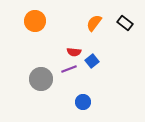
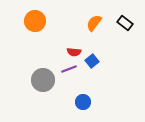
gray circle: moved 2 px right, 1 px down
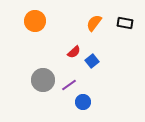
black rectangle: rotated 28 degrees counterclockwise
red semicircle: rotated 48 degrees counterclockwise
purple line: moved 16 px down; rotated 14 degrees counterclockwise
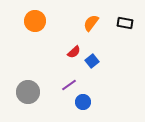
orange semicircle: moved 3 px left
gray circle: moved 15 px left, 12 px down
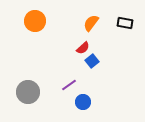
red semicircle: moved 9 px right, 4 px up
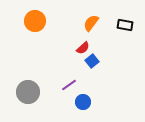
black rectangle: moved 2 px down
